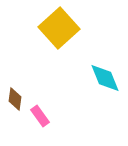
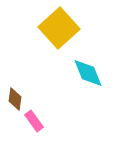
cyan diamond: moved 17 px left, 5 px up
pink rectangle: moved 6 px left, 5 px down
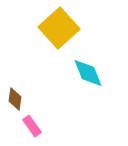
pink rectangle: moved 2 px left, 5 px down
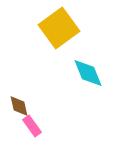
yellow square: rotated 6 degrees clockwise
brown diamond: moved 4 px right, 7 px down; rotated 20 degrees counterclockwise
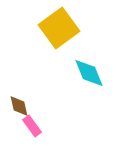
cyan diamond: moved 1 px right
